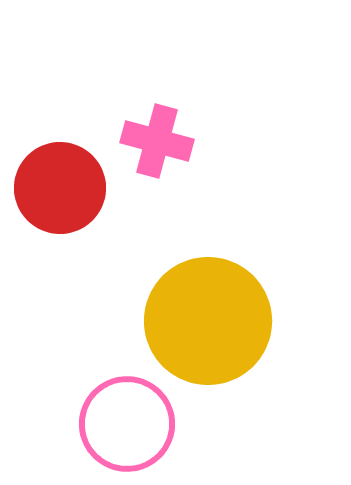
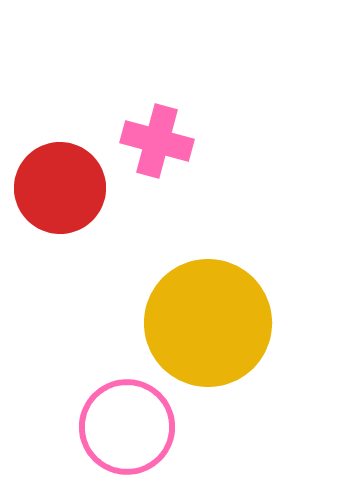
yellow circle: moved 2 px down
pink circle: moved 3 px down
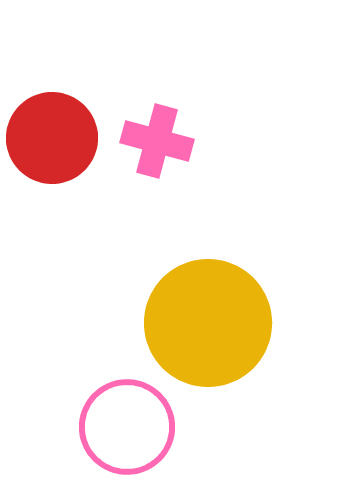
red circle: moved 8 px left, 50 px up
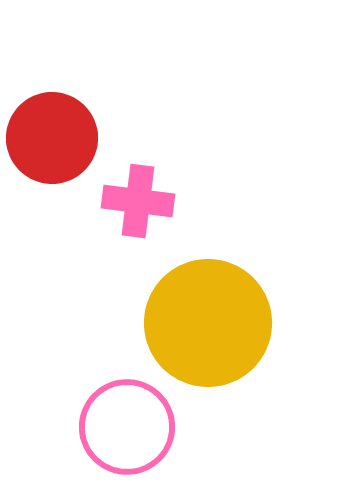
pink cross: moved 19 px left, 60 px down; rotated 8 degrees counterclockwise
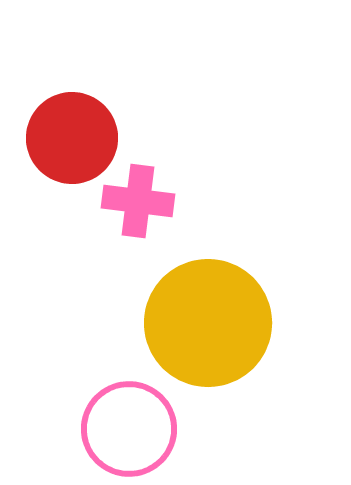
red circle: moved 20 px right
pink circle: moved 2 px right, 2 px down
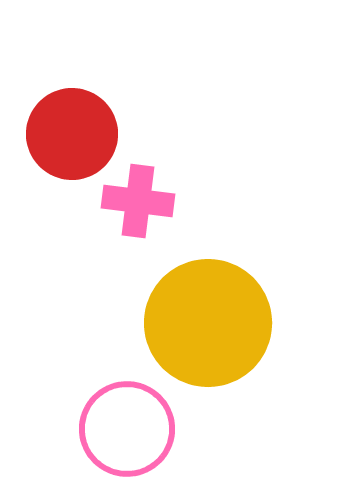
red circle: moved 4 px up
pink circle: moved 2 px left
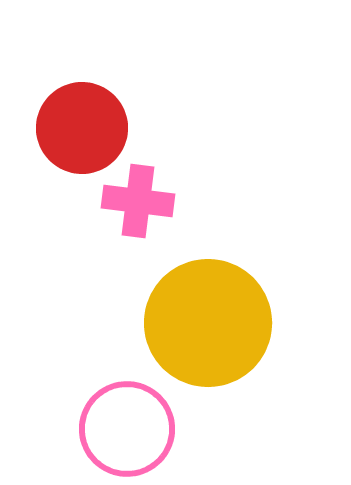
red circle: moved 10 px right, 6 px up
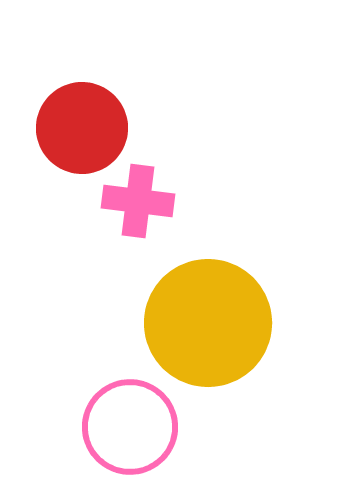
pink circle: moved 3 px right, 2 px up
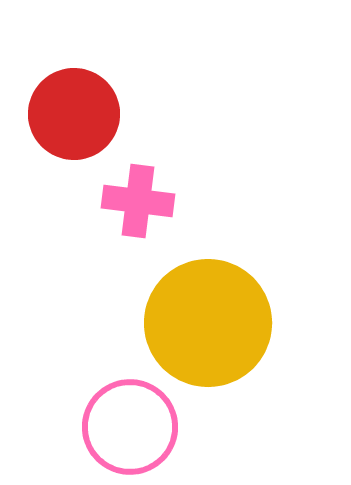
red circle: moved 8 px left, 14 px up
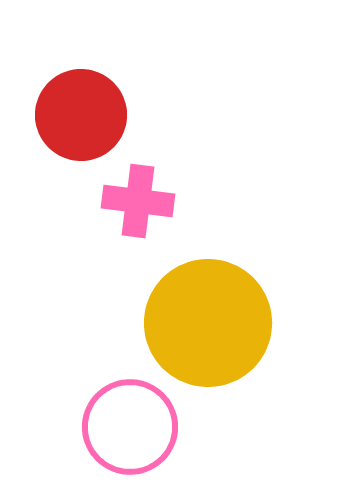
red circle: moved 7 px right, 1 px down
